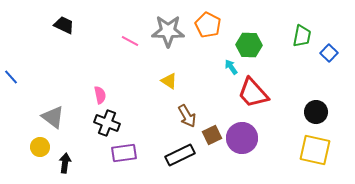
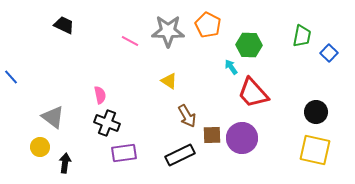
brown square: rotated 24 degrees clockwise
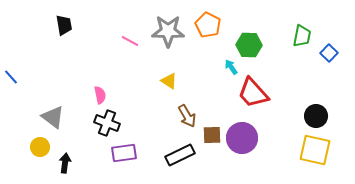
black trapezoid: rotated 55 degrees clockwise
black circle: moved 4 px down
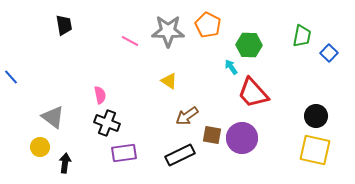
brown arrow: rotated 85 degrees clockwise
brown square: rotated 12 degrees clockwise
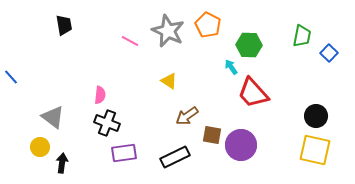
gray star: rotated 24 degrees clockwise
pink semicircle: rotated 18 degrees clockwise
purple circle: moved 1 px left, 7 px down
black rectangle: moved 5 px left, 2 px down
black arrow: moved 3 px left
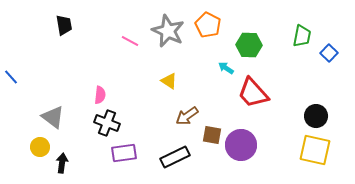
cyan arrow: moved 5 px left, 1 px down; rotated 21 degrees counterclockwise
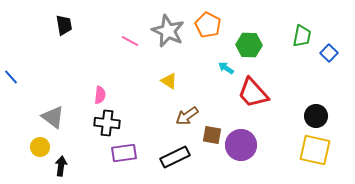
black cross: rotated 15 degrees counterclockwise
black arrow: moved 1 px left, 3 px down
